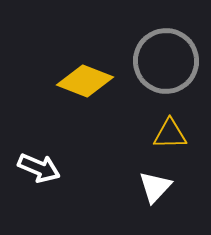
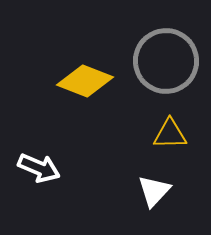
white triangle: moved 1 px left, 4 px down
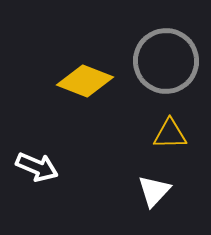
white arrow: moved 2 px left, 1 px up
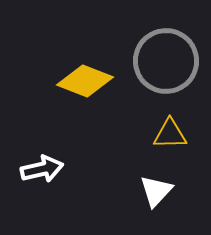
white arrow: moved 5 px right, 2 px down; rotated 36 degrees counterclockwise
white triangle: moved 2 px right
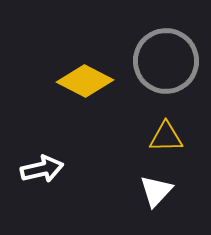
yellow diamond: rotated 6 degrees clockwise
yellow triangle: moved 4 px left, 3 px down
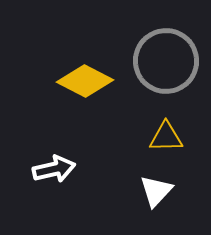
white arrow: moved 12 px right
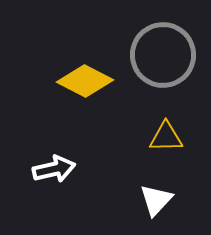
gray circle: moved 3 px left, 6 px up
white triangle: moved 9 px down
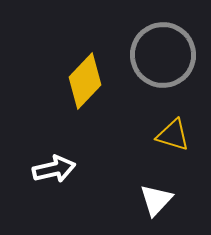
yellow diamond: rotated 74 degrees counterclockwise
yellow triangle: moved 7 px right, 2 px up; rotated 18 degrees clockwise
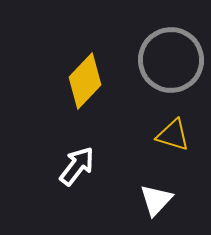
gray circle: moved 8 px right, 5 px down
white arrow: moved 23 px right, 3 px up; rotated 39 degrees counterclockwise
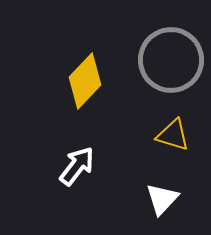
white triangle: moved 6 px right, 1 px up
